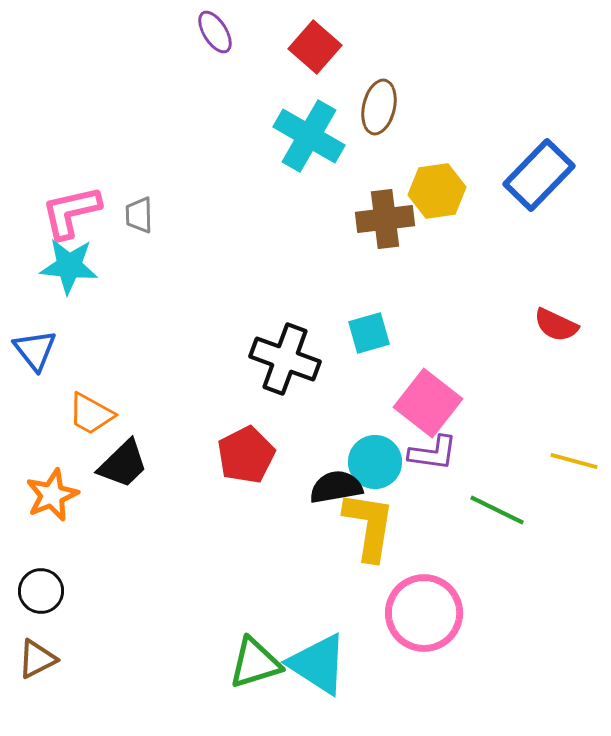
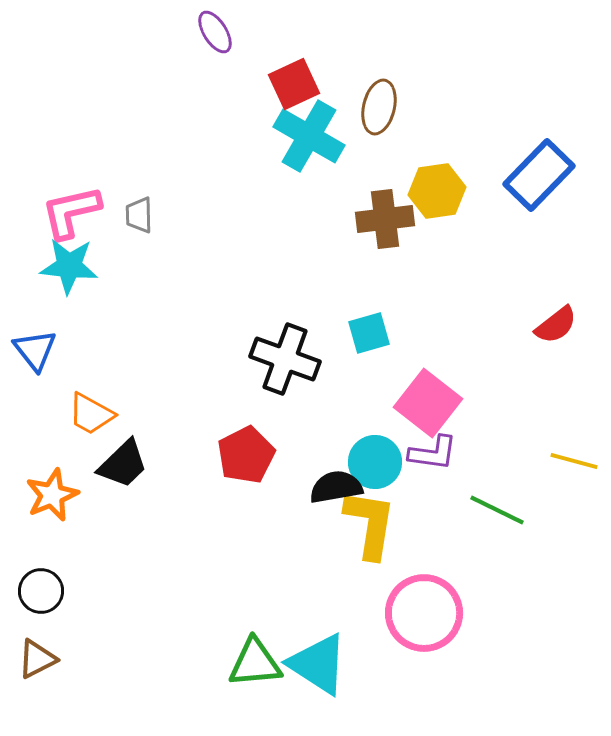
red square: moved 21 px left, 37 px down; rotated 24 degrees clockwise
red semicircle: rotated 63 degrees counterclockwise
yellow L-shape: moved 1 px right, 2 px up
green triangle: rotated 12 degrees clockwise
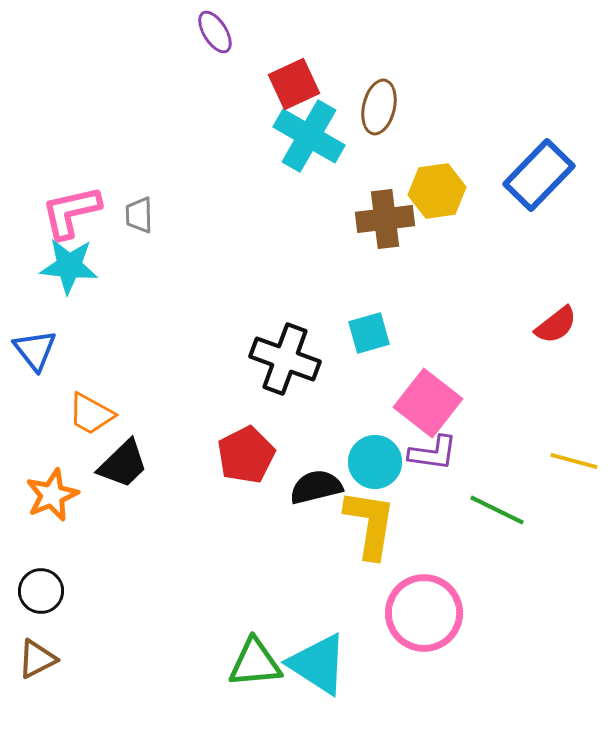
black semicircle: moved 20 px left; rotated 4 degrees counterclockwise
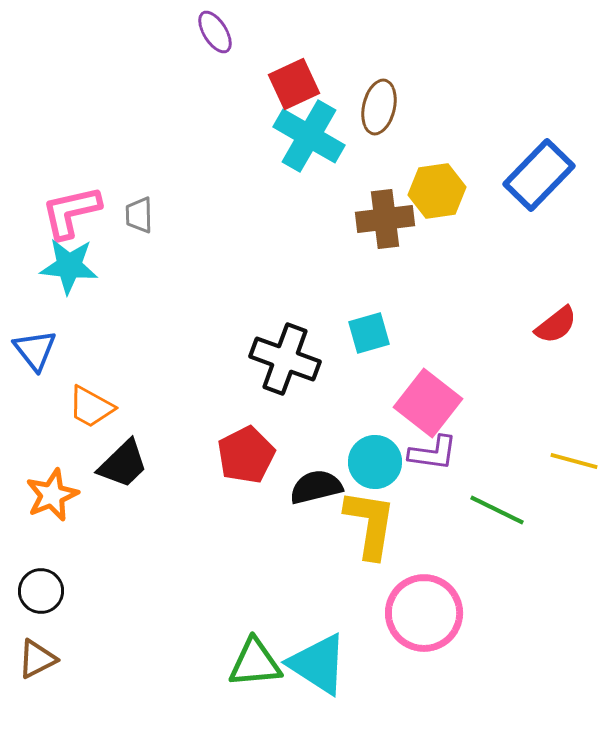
orange trapezoid: moved 7 px up
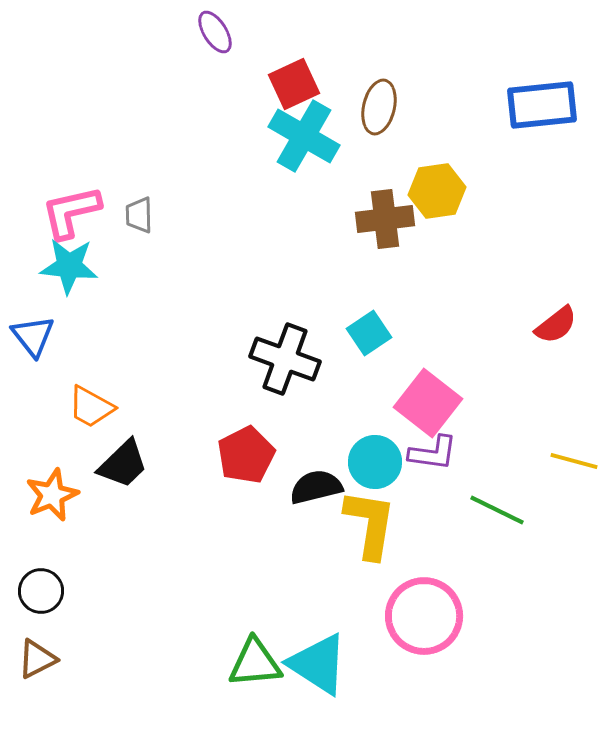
cyan cross: moved 5 px left
blue rectangle: moved 3 px right, 70 px up; rotated 40 degrees clockwise
cyan square: rotated 18 degrees counterclockwise
blue triangle: moved 2 px left, 14 px up
pink circle: moved 3 px down
